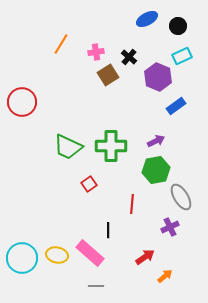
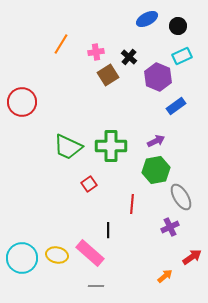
red arrow: moved 47 px right
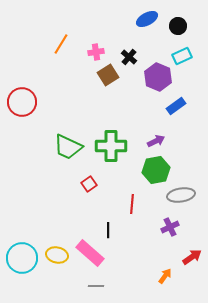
gray ellipse: moved 2 px up; rotated 68 degrees counterclockwise
orange arrow: rotated 14 degrees counterclockwise
